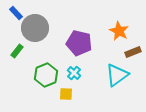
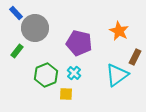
brown rectangle: moved 2 px right, 5 px down; rotated 42 degrees counterclockwise
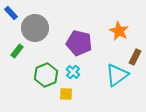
blue rectangle: moved 5 px left
cyan cross: moved 1 px left, 1 px up
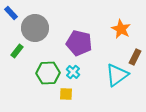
orange star: moved 2 px right, 2 px up
green hexagon: moved 2 px right, 2 px up; rotated 20 degrees clockwise
